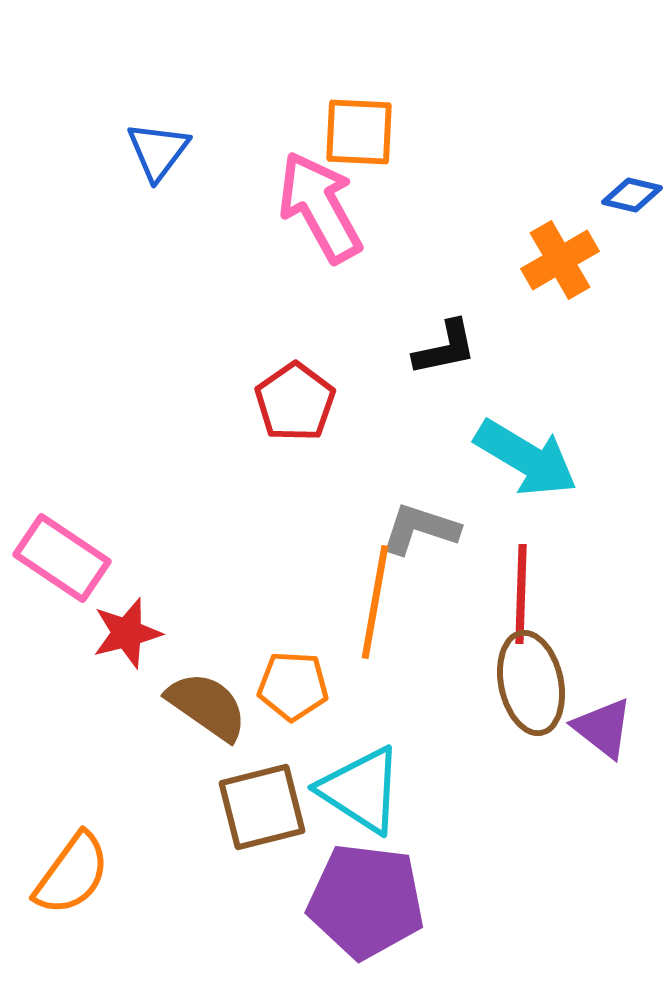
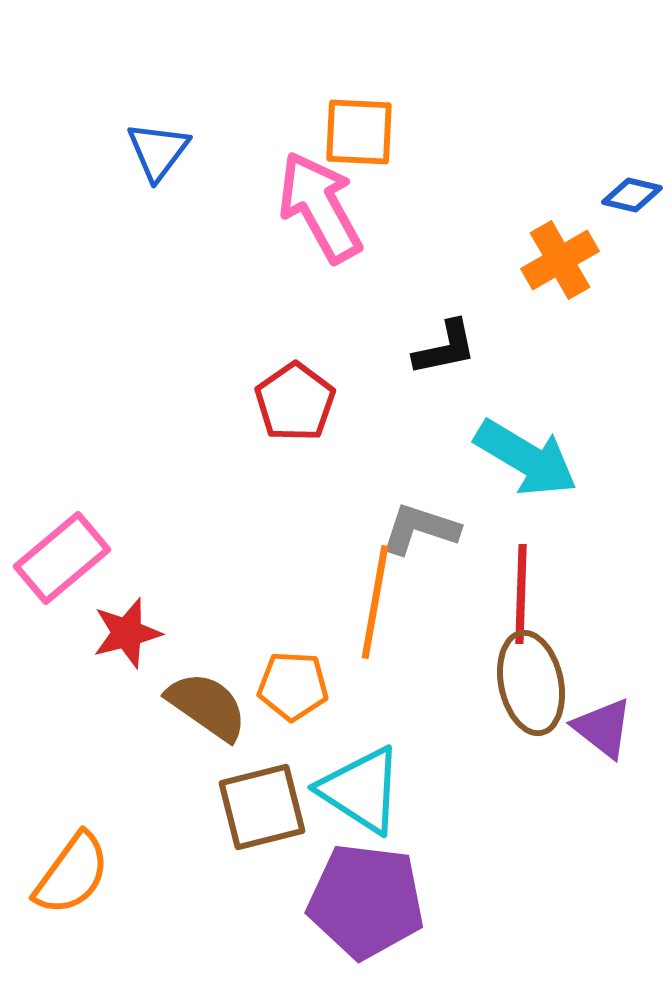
pink rectangle: rotated 74 degrees counterclockwise
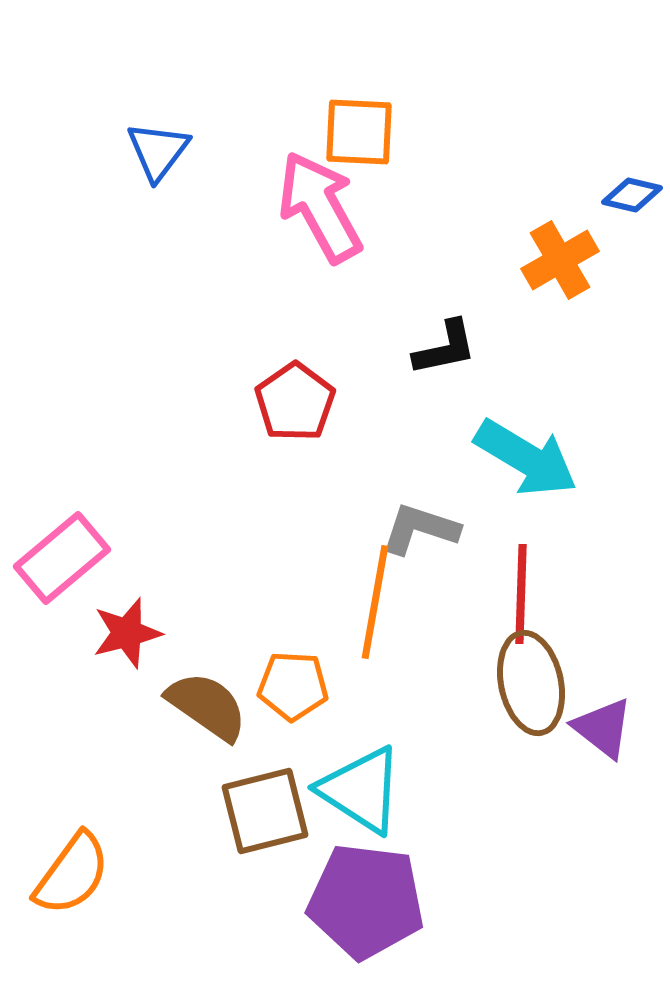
brown square: moved 3 px right, 4 px down
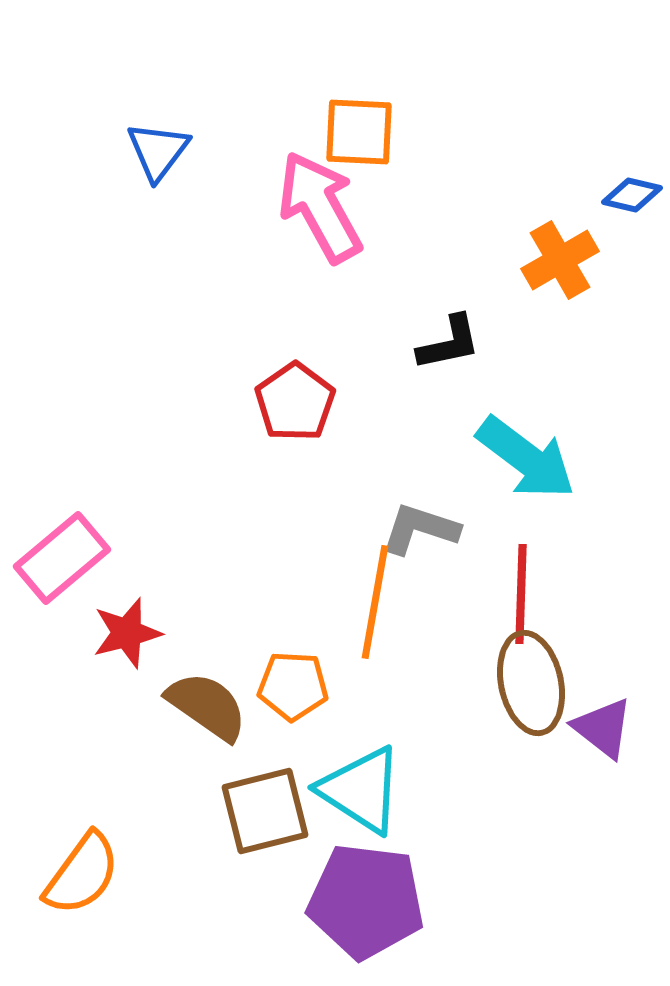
black L-shape: moved 4 px right, 5 px up
cyan arrow: rotated 6 degrees clockwise
orange semicircle: moved 10 px right
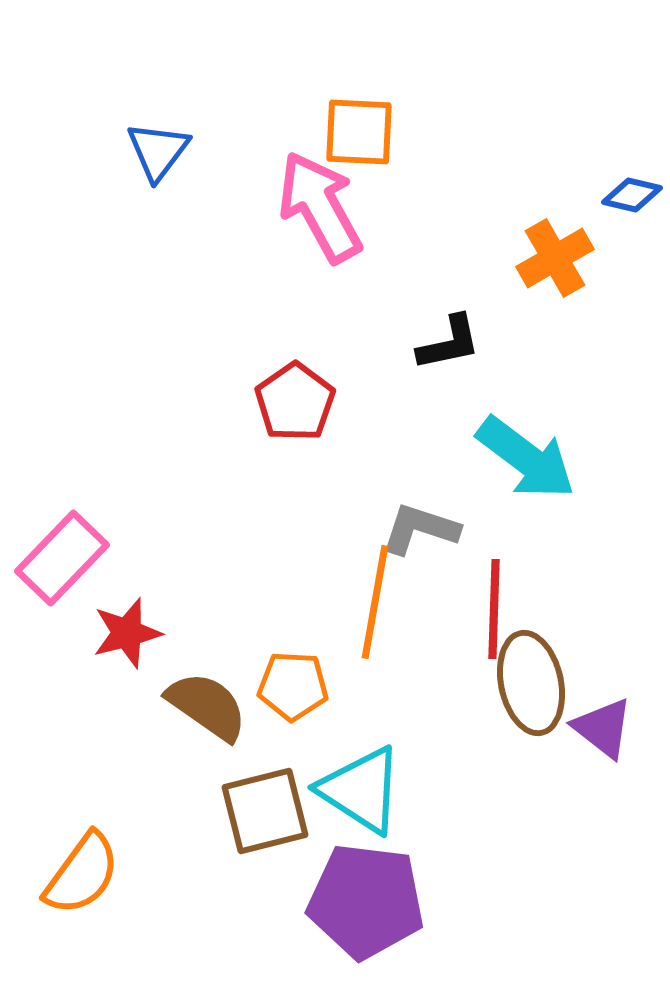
orange cross: moved 5 px left, 2 px up
pink rectangle: rotated 6 degrees counterclockwise
red line: moved 27 px left, 15 px down
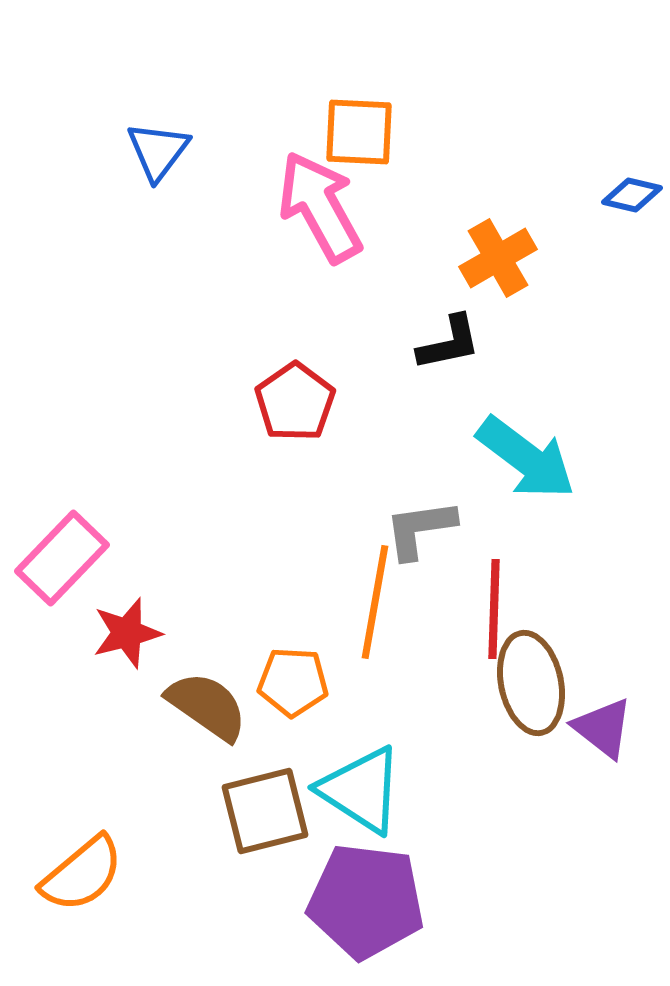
orange cross: moved 57 px left
gray L-shape: rotated 26 degrees counterclockwise
orange pentagon: moved 4 px up
orange semicircle: rotated 14 degrees clockwise
